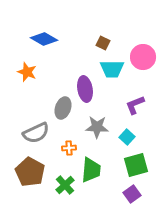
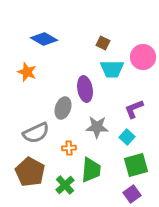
purple L-shape: moved 1 px left, 4 px down
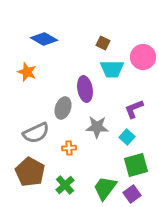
green trapezoid: moved 14 px right, 18 px down; rotated 148 degrees counterclockwise
